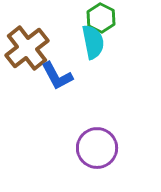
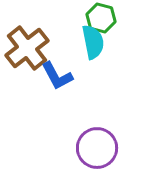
green hexagon: rotated 12 degrees counterclockwise
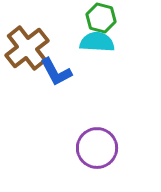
cyan semicircle: moved 4 px right; rotated 76 degrees counterclockwise
blue L-shape: moved 1 px left, 4 px up
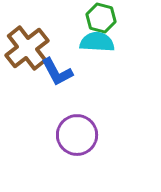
blue L-shape: moved 1 px right
purple circle: moved 20 px left, 13 px up
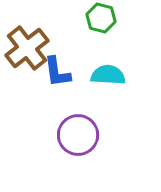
cyan semicircle: moved 11 px right, 33 px down
blue L-shape: rotated 20 degrees clockwise
purple circle: moved 1 px right
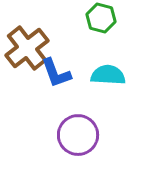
blue L-shape: moved 1 px left, 1 px down; rotated 12 degrees counterclockwise
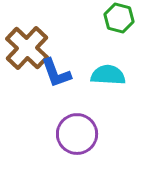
green hexagon: moved 18 px right
brown cross: rotated 9 degrees counterclockwise
purple circle: moved 1 px left, 1 px up
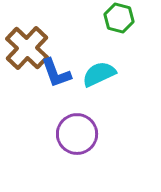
cyan semicircle: moved 9 px left, 1 px up; rotated 28 degrees counterclockwise
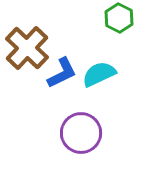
green hexagon: rotated 12 degrees clockwise
blue L-shape: moved 6 px right; rotated 96 degrees counterclockwise
purple circle: moved 4 px right, 1 px up
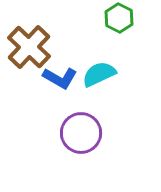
brown cross: moved 2 px right, 1 px up
blue L-shape: moved 2 px left, 5 px down; rotated 56 degrees clockwise
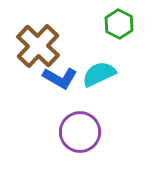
green hexagon: moved 6 px down
brown cross: moved 9 px right, 1 px up
purple circle: moved 1 px left, 1 px up
